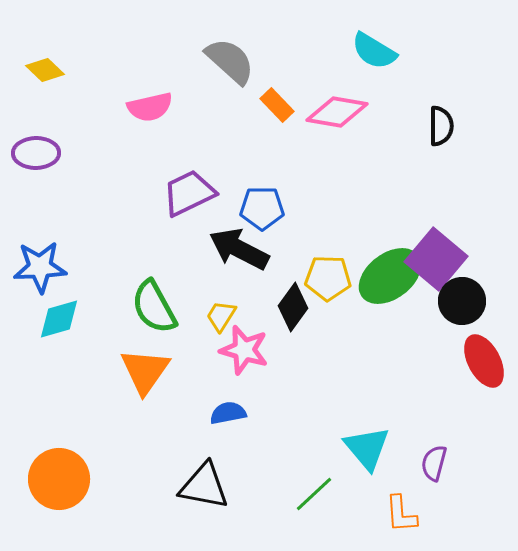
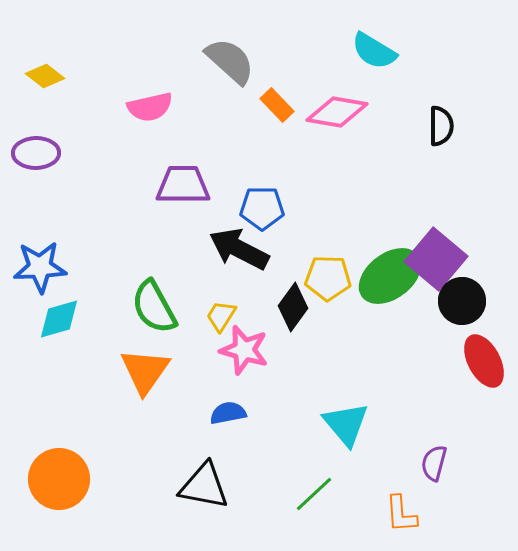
yellow diamond: moved 6 px down; rotated 6 degrees counterclockwise
purple trapezoid: moved 6 px left, 8 px up; rotated 26 degrees clockwise
cyan triangle: moved 21 px left, 24 px up
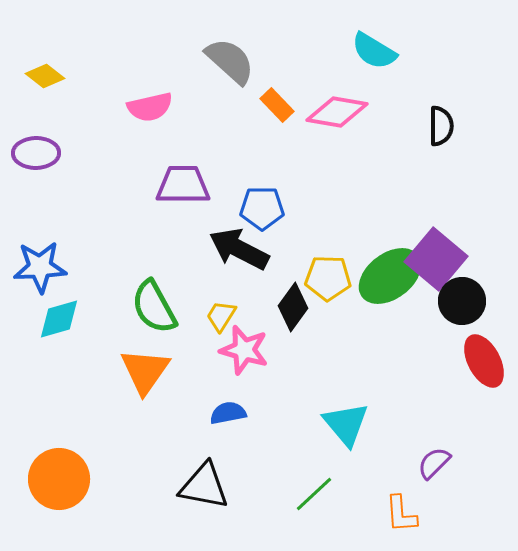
purple semicircle: rotated 30 degrees clockwise
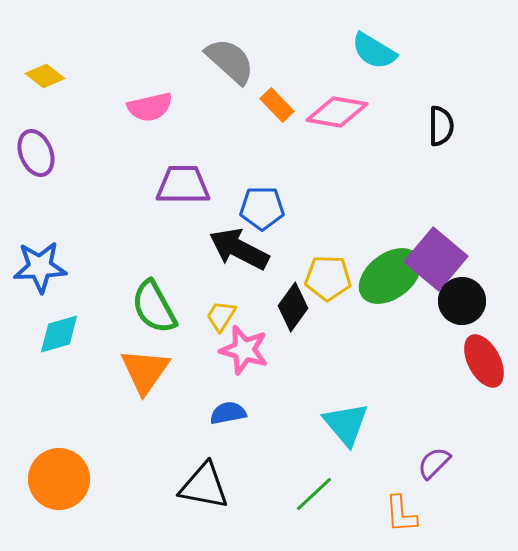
purple ellipse: rotated 69 degrees clockwise
cyan diamond: moved 15 px down
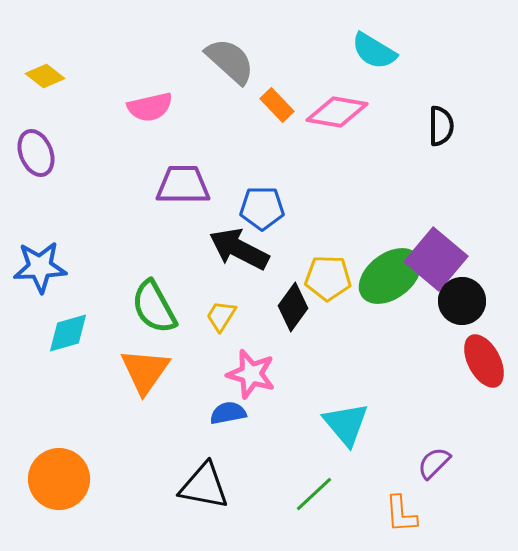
cyan diamond: moved 9 px right, 1 px up
pink star: moved 7 px right, 24 px down
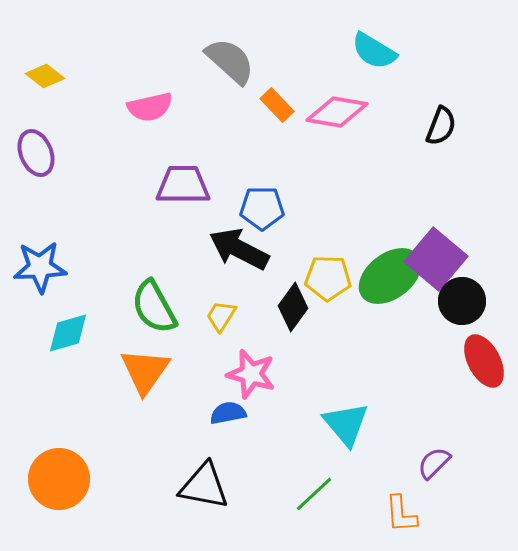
black semicircle: rotated 21 degrees clockwise
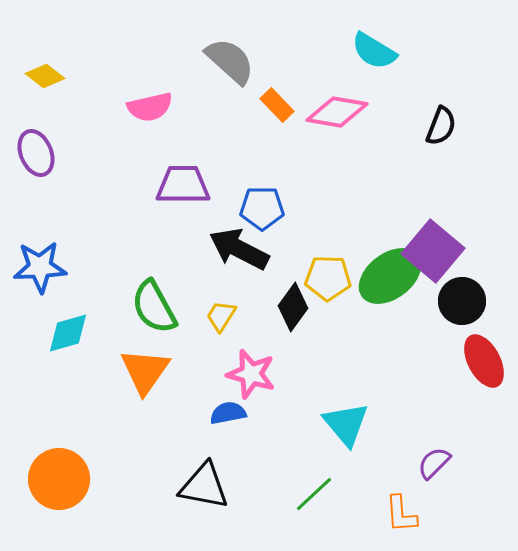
purple square: moved 3 px left, 8 px up
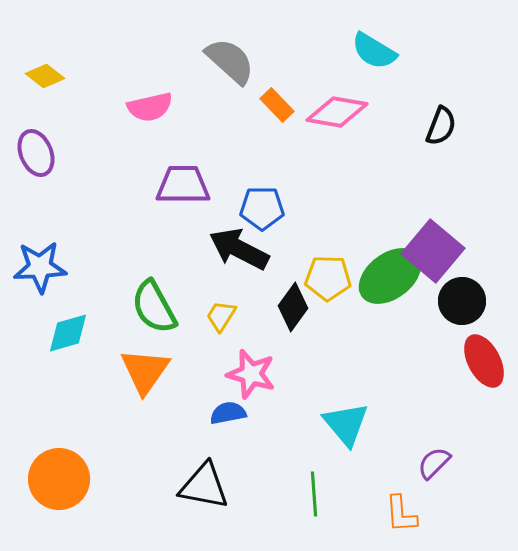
green line: rotated 51 degrees counterclockwise
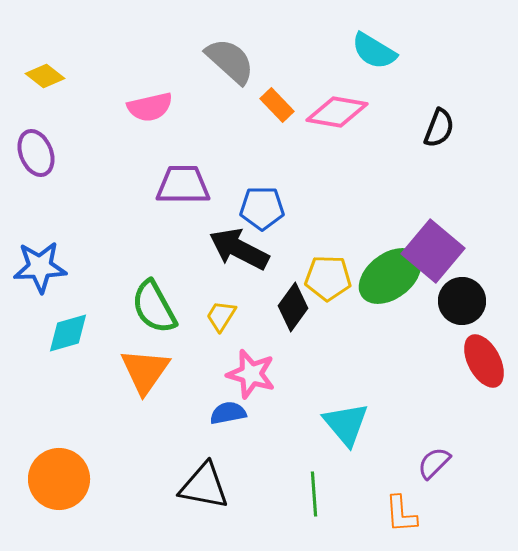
black semicircle: moved 2 px left, 2 px down
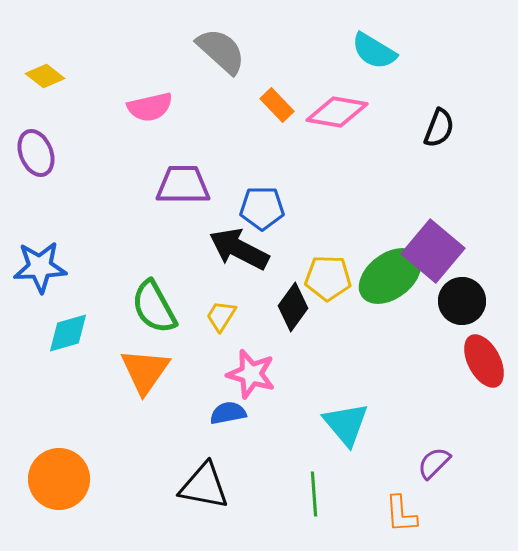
gray semicircle: moved 9 px left, 10 px up
